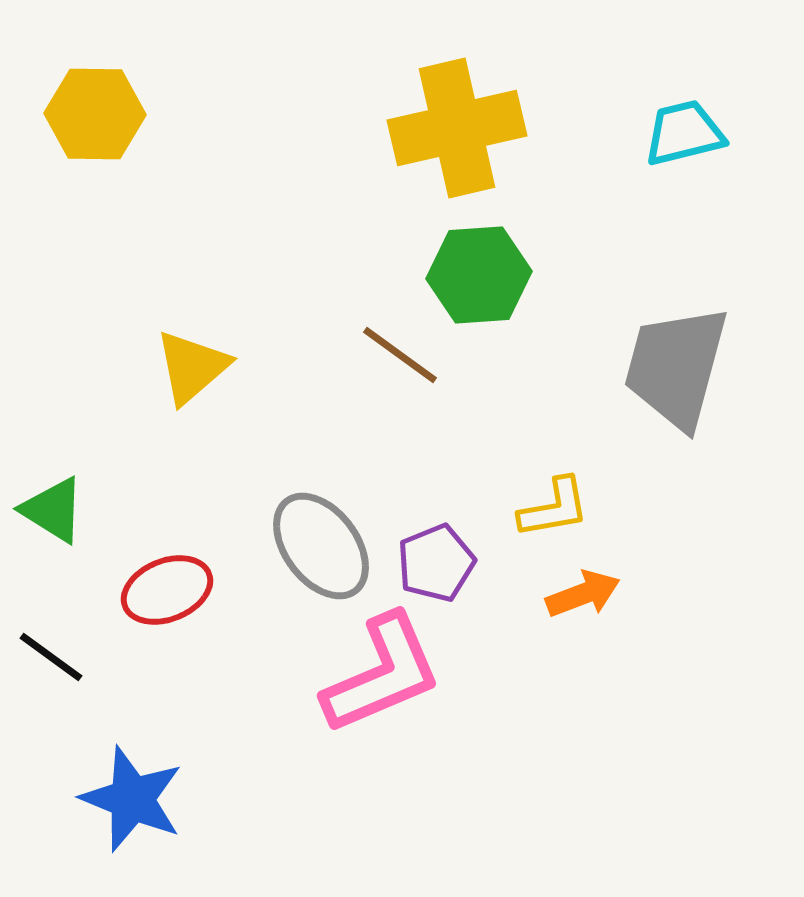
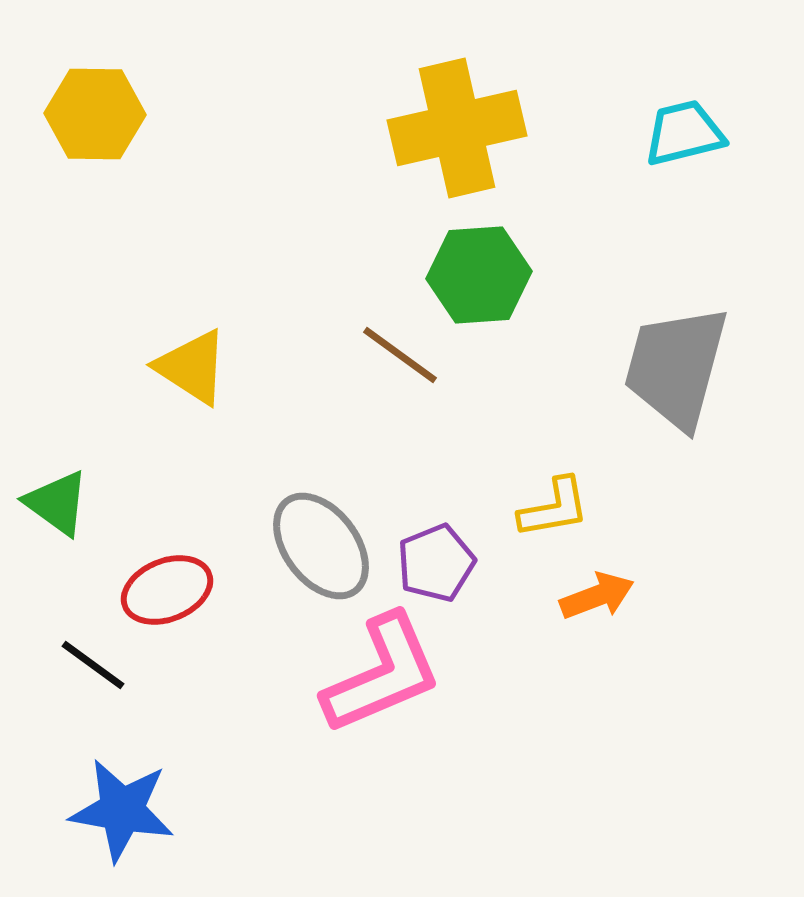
yellow triangle: rotated 46 degrees counterclockwise
green triangle: moved 4 px right, 7 px up; rotated 4 degrees clockwise
orange arrow: moved 14 px right, 2 px down
black line: moved 42 px right, 8 px down
blue star: moved 10 px left, 11 px down; rotated 12 degrees counterclockwise
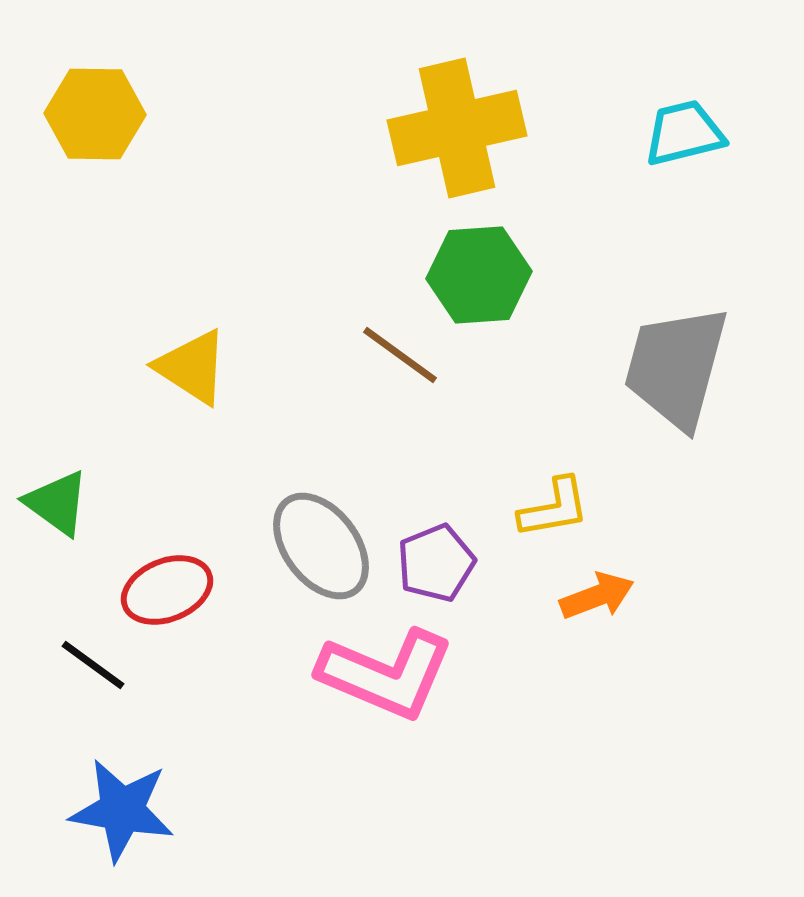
pink L-shape: moved 4 px right; rotated 46 degrees clockwise
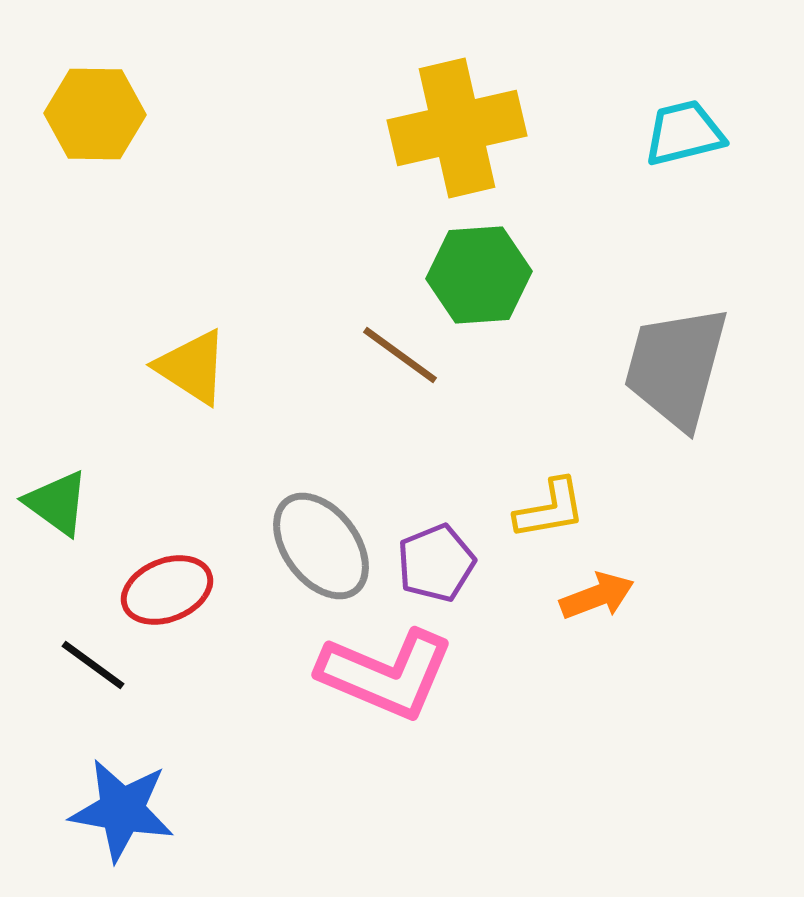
yellow L-shape: moved 4 px left, 1 px down
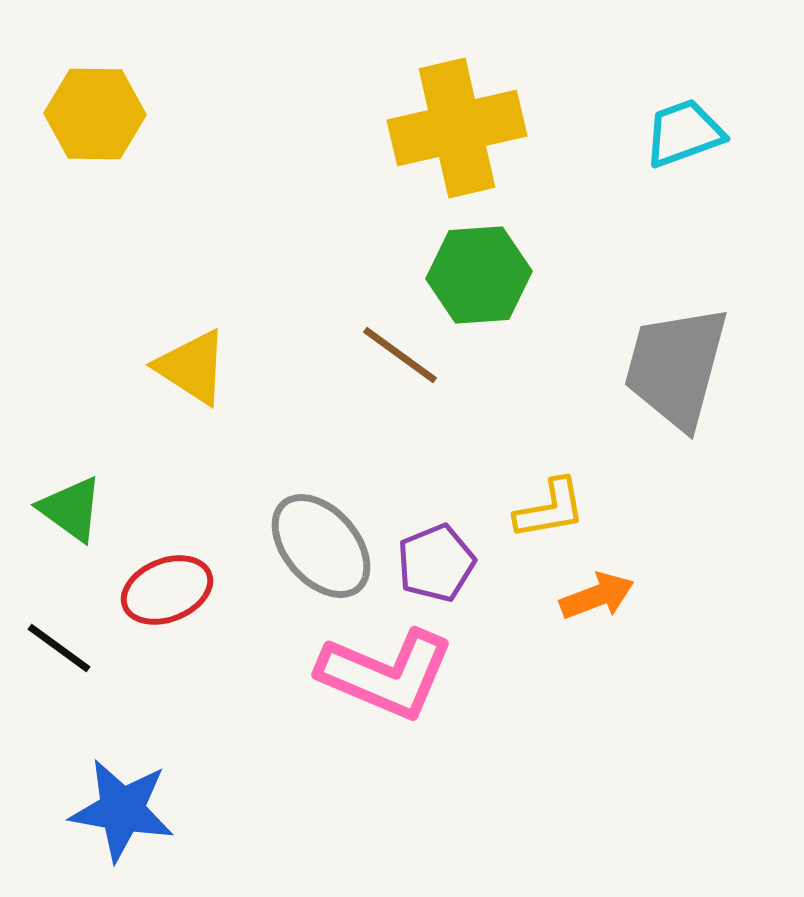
cyan trapezoid: rotated 6 degrees counterclockwise
green triangle: moved 14 px right, 6 px down
gray ellipse: rotated 4 degrees counterclockwise
black line: moved 34 px left, 17 px up
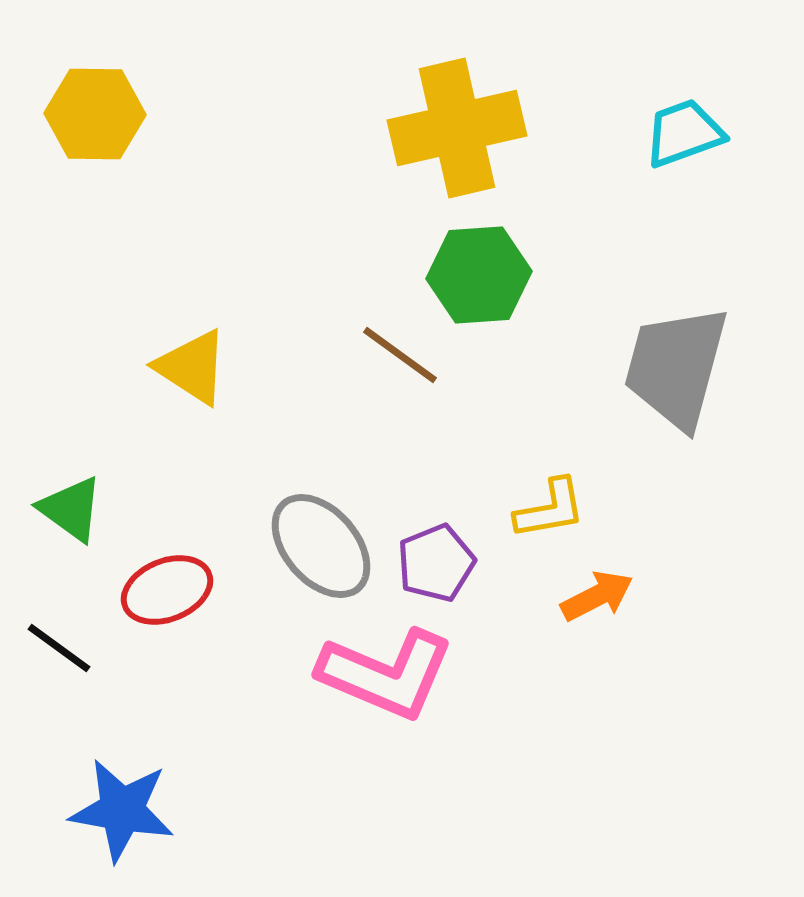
orange arrow: rotated 6 degrees counterclockwise
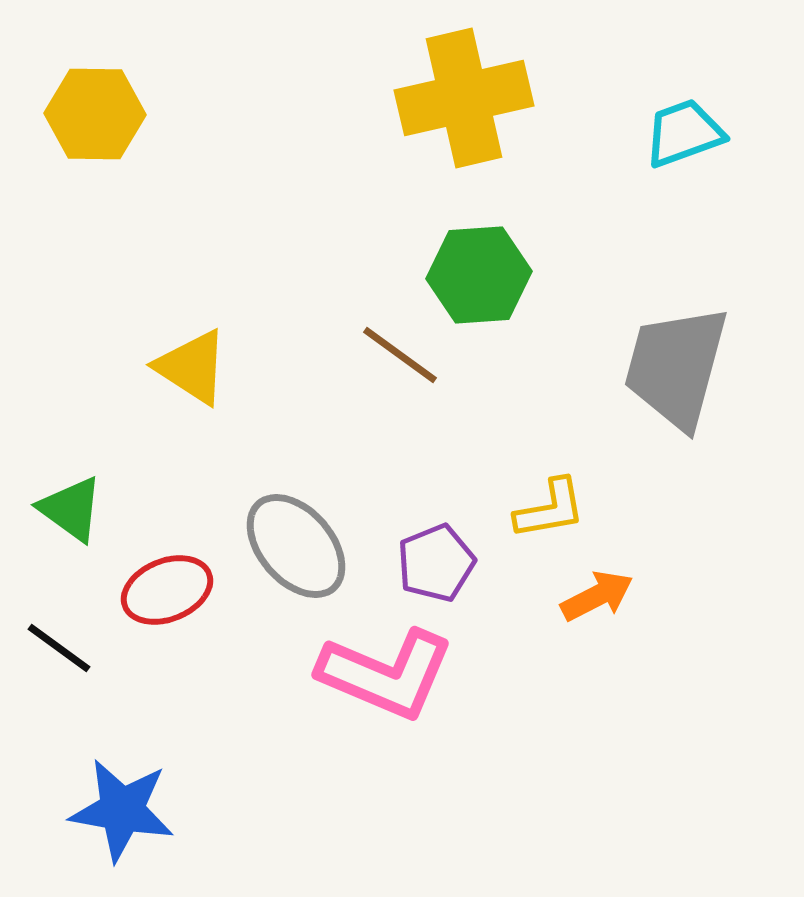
yellow cross: moved 7 px right, 30 px up
gray ellipse: moved 25 px left
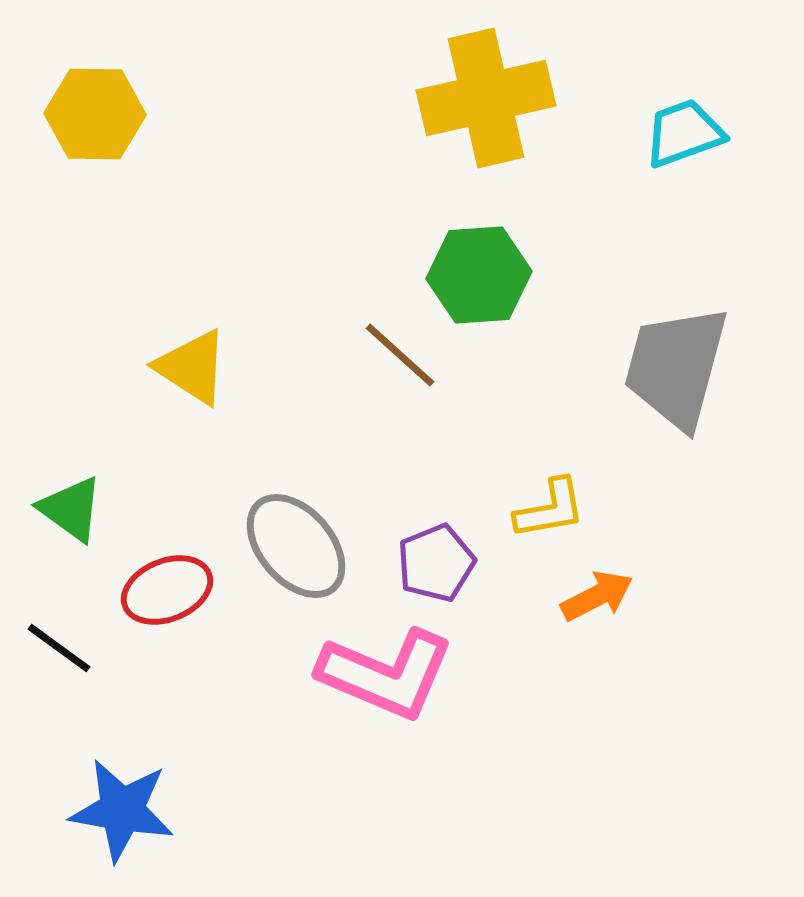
yellow cross: moved 22 px right
brown line: rotated 6 degrees clockwise
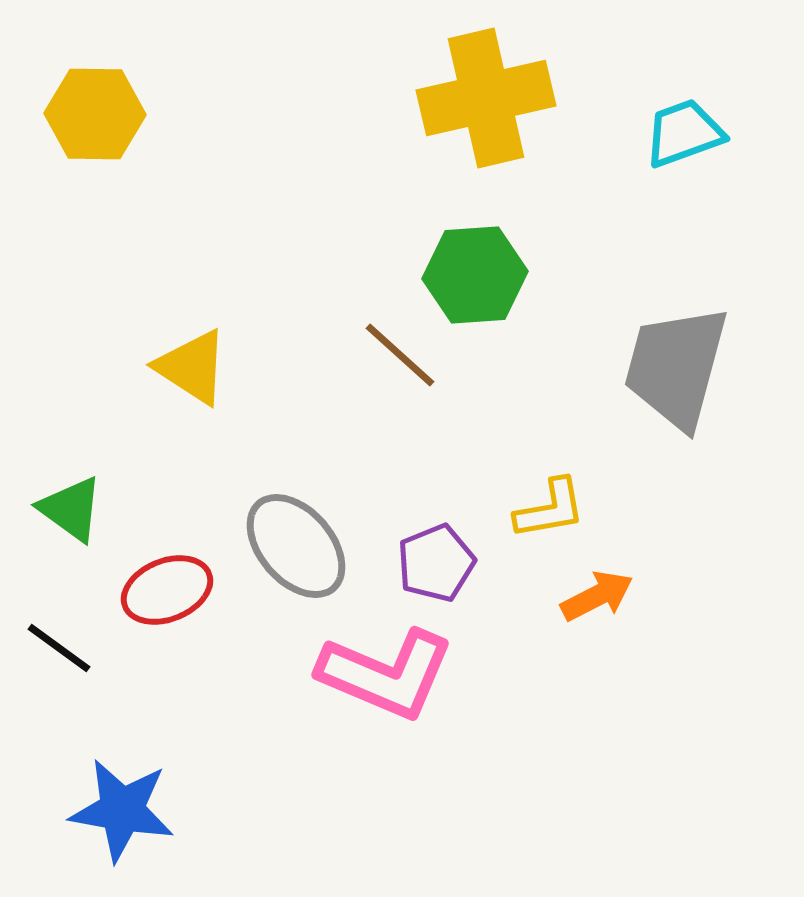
green hexagon: moved 4 px left
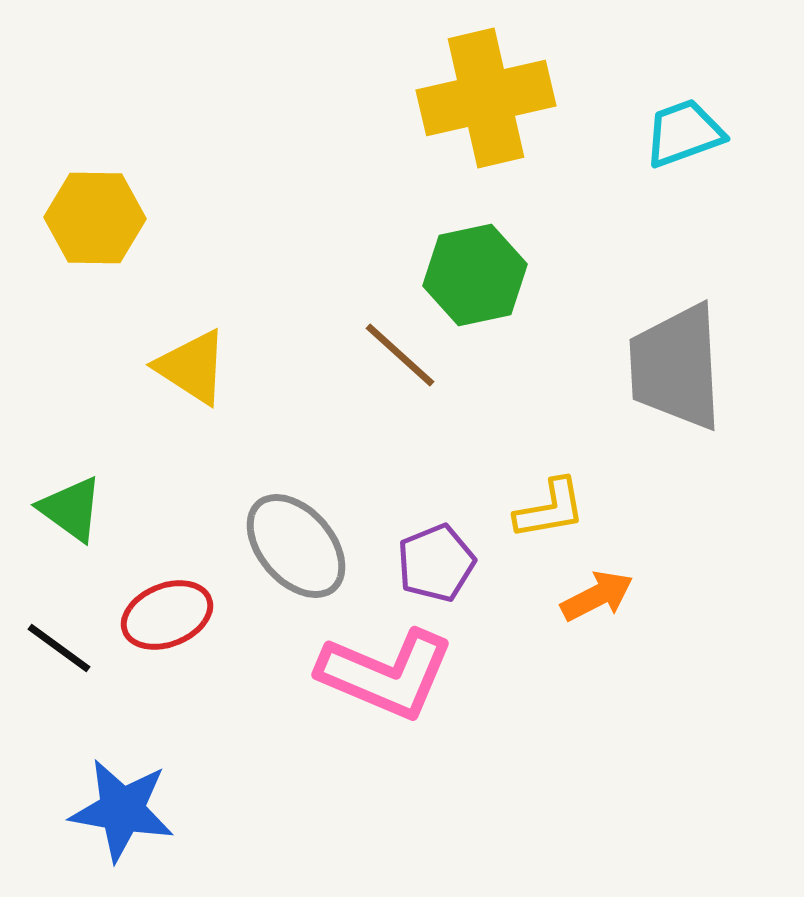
yellow hexagon: moved 104 px down
green hexagon: rotated 8 degrees counterclockwise
gray trapezoid: rotated 18 degrees counterclockwise
red ellipse: moved 25 px down
